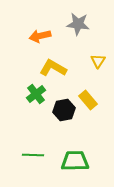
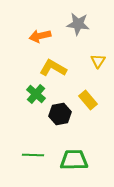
green cross: rotated 12 degrees counterclockwise
black hexagon: moved 4 px left, 4 px down
green trapezoid: moved 1 px left, 1 px up
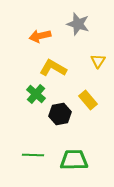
gray star: rotated 10 degrees clockwise
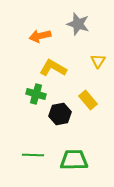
green cross: rotated 24 degrees counterclockwise
